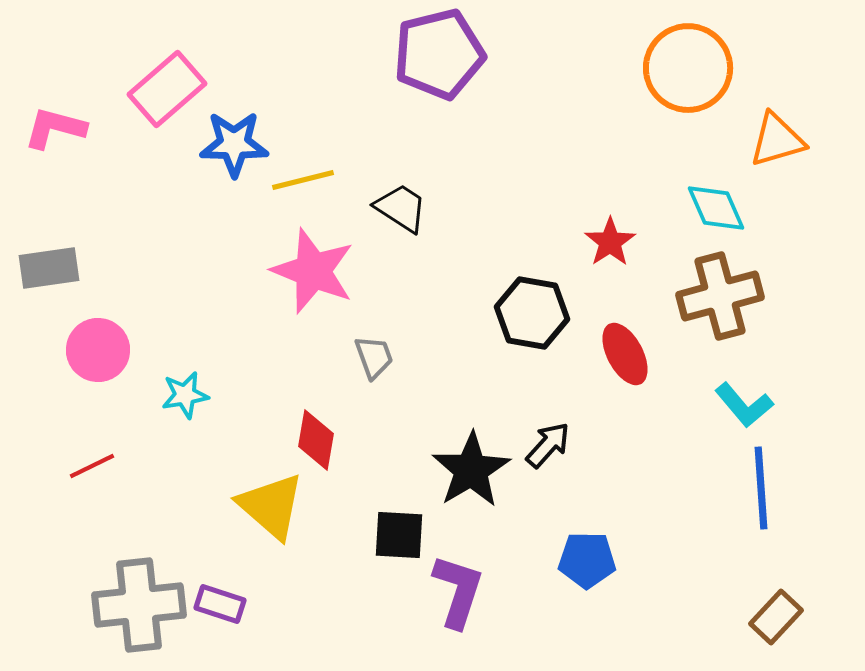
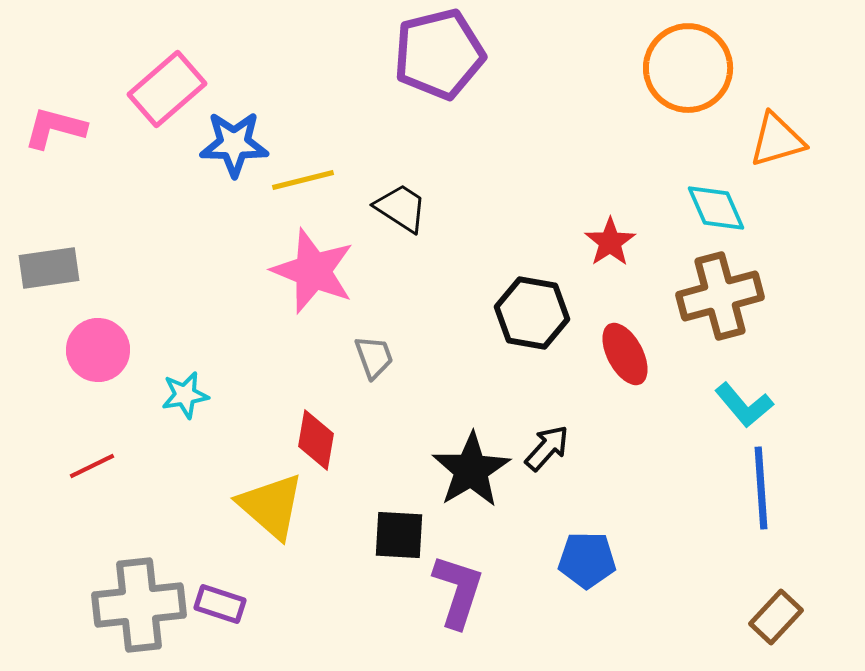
black arrow: moved 1 px left, 3 px down
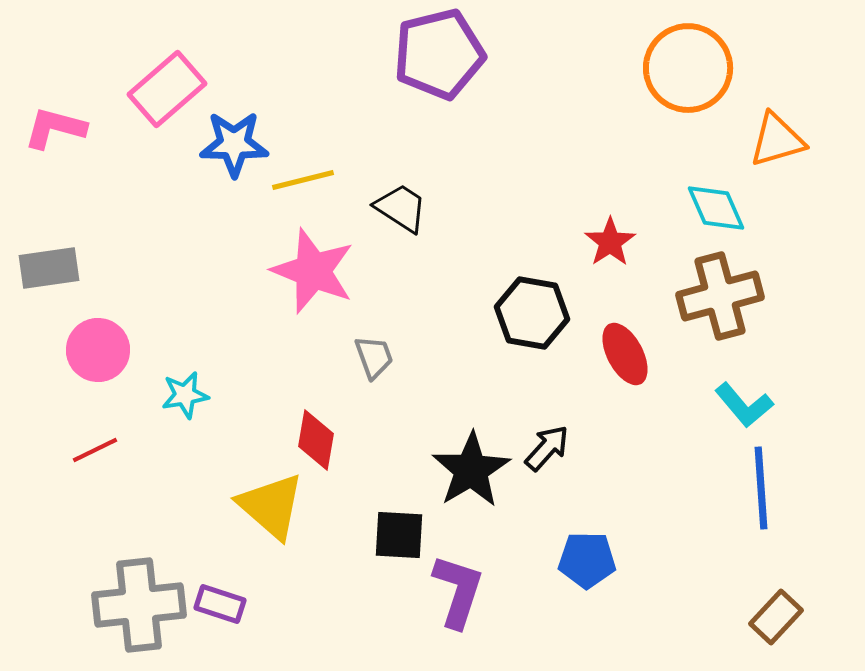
red line: moved 3 px right, 16 px up
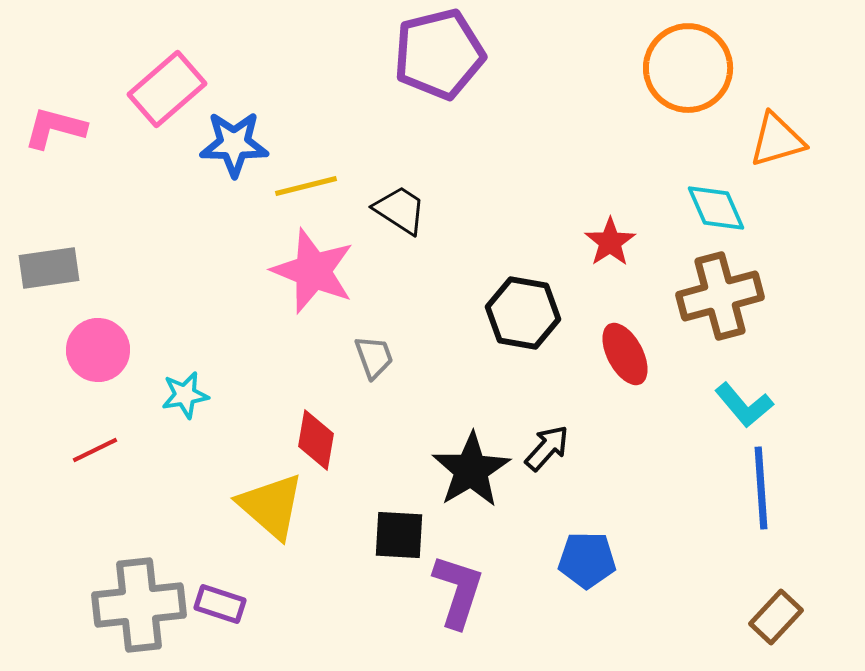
yellow line: moved 3 px right, 6 px down
black trapezoid: moved 1 px left, 2 px down
black hexagon: moved 9 px left
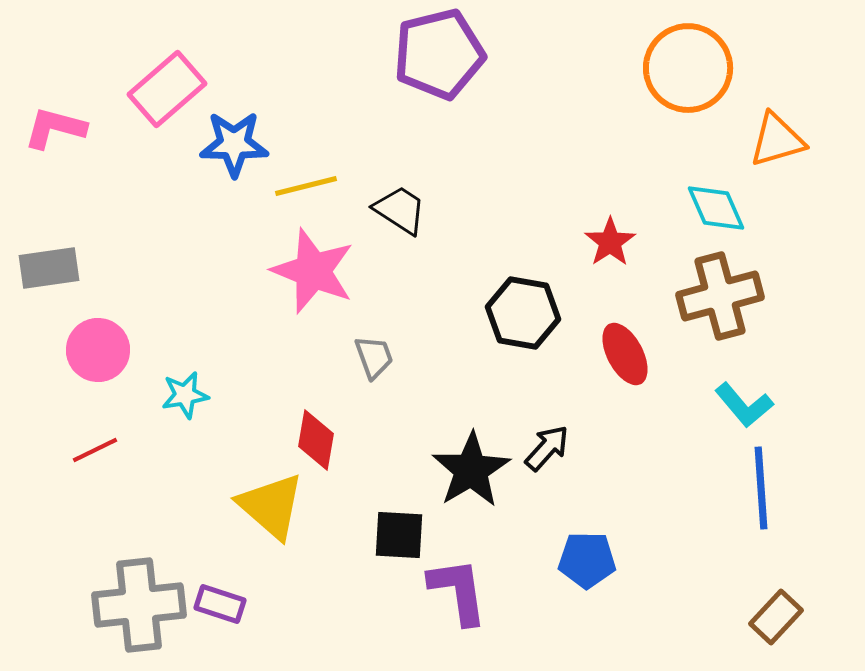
purple L-shape: rotated 26 degrees counterclockwise
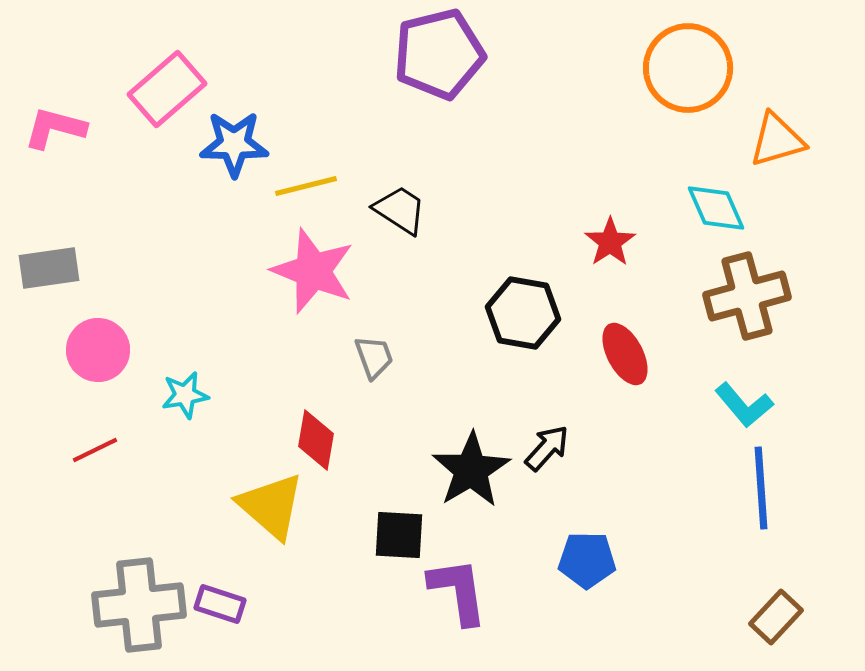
brown cross: moved 27 px right
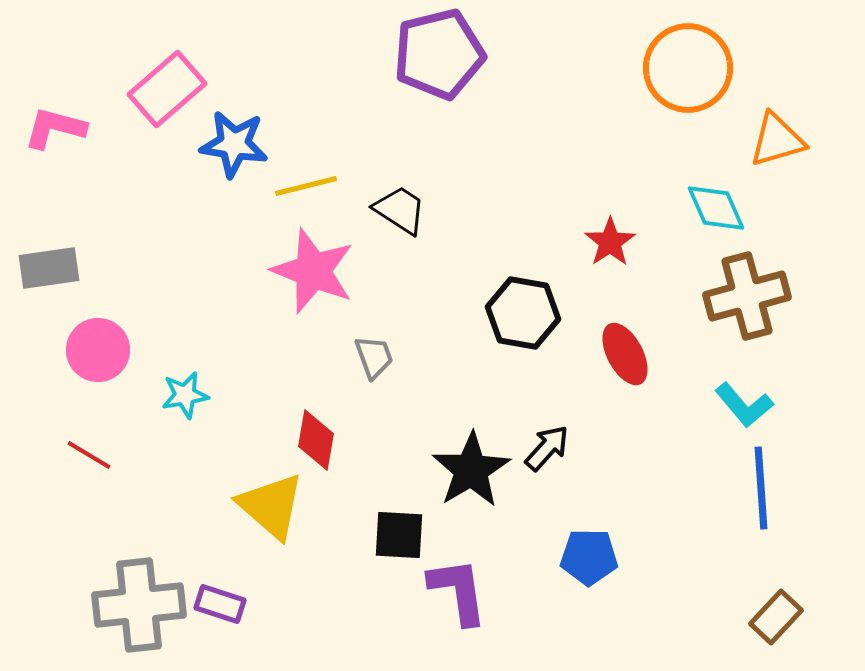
blue star: rotated 8 degrees clockwise
red line: moved 6 px left, 5 px down; rotated 57 degrees clockwise
blue pentagon: moved 2 px right, 3 px up
